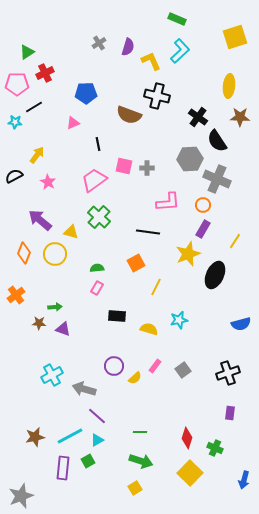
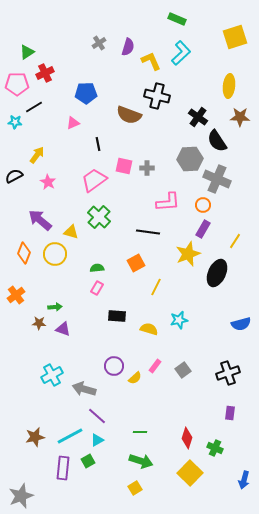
cyan L-shape at (180, 51): moved 1 px right, 2 px down
black ellipse at (215, 275): moved 2 px right, 2 px up
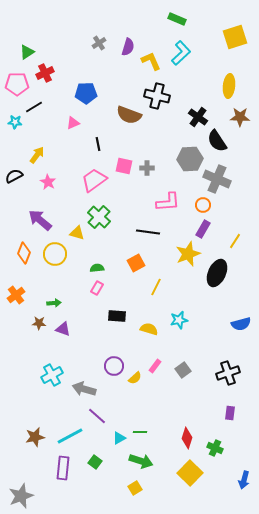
yellow triangle at (71, 232): moved 6 px right, 1 px down
green arrow at (55, 307): moved 1 px left, 4 px up
cyan triangle at (97, 440): moved 22 px right, 2 px up
green square at (88, 461): moved 7 px right, 1 px down; rotated 24 degrees counterclockwise
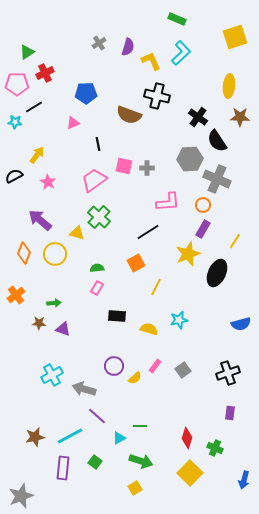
black line at (148, 232): rotated 40 degrees counterclockwise
green line at (140, 432): moved 6 px up
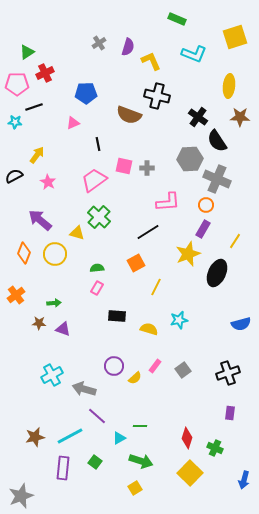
cyan L-shape at (181, 53): moved 13 px right, 1 px down; rotated 65 degrees clockwise
black line at (34, 107): rotated 12 degrees clockwise
orange circle at (203, 205): moved 3 px right
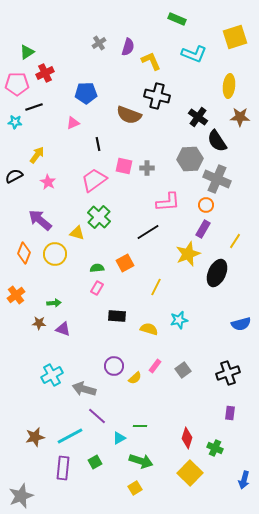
orange square at (136, 263): moved 11 px left
green square at (95, 462): rotated 24 degrees clockwise
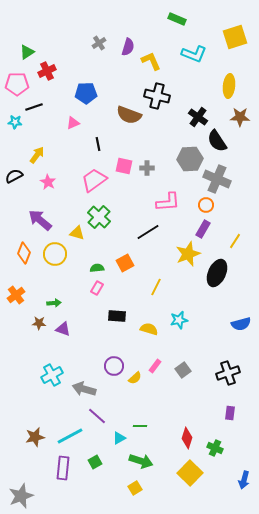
red cross at (45, 73): moved 2 px right, 2 px up
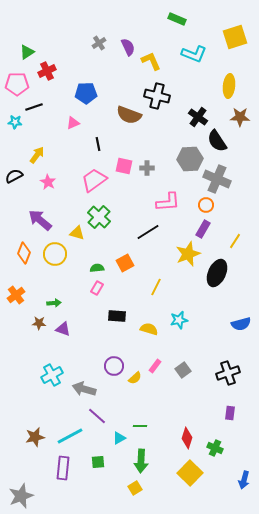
purple semicircle at (128, 47): rotated 42 degrees counterclockwise
green arrow at (141, 461): rotated 75 degrees clockwise
green square at (95, 462): moved 3 px right; rotated 24 degrees clockwise
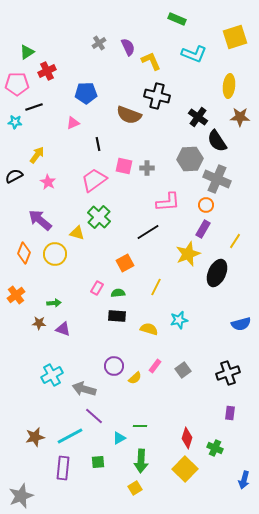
green semicircle at (97, 268): moved 21 px right, 25 px down
purple line at (97, 416): moved 3 px left
yellow square at (190, 473): moved 5 px left, 4 px up
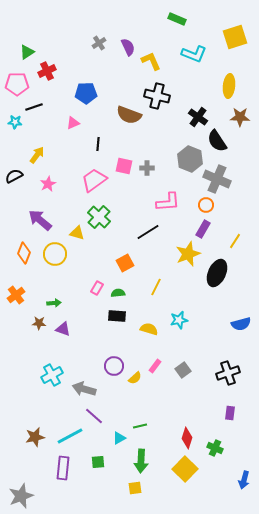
black line at (98, 144): rotated 16 degrees clockwise
gray hexagon at (190, 159): rotated 25 degrees clockwise
pink star at (48, 182): moved 2 px down; rotated 14 degrees clockwise
green line at (140, 426): rotated 16 degrees counterclockwise
yellow square at (135, 488): rotated 24 degrees clockwise
